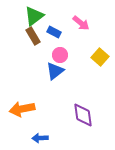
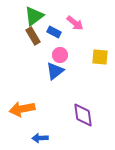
pink arrow: moved 6 px left
yellow square: rotated 36 degrees counterclockwise
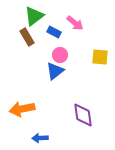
brown rectangle: moved 6 px left, 1 px down
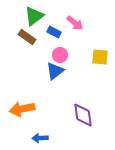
brown rectangle: rotated 24 degrees counterclockwise
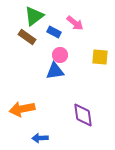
blue triangle: rotated 30 degrees clockwise
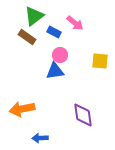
yellow square: moved 4 px down
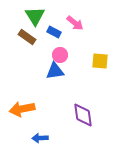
green triangle: moved 1 px right; rotated 25 degrees counterclockwise
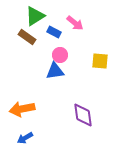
green triangle: rotated 30 degrees clockwise
blue arrow: moved 15 px left; rotated 28 degrees counterclockwise
